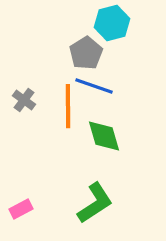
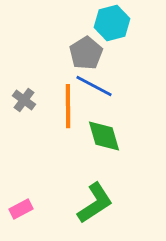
blue line: rotated 9 degrees clockwise
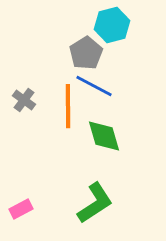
cyan hexagon: moved 2 px down
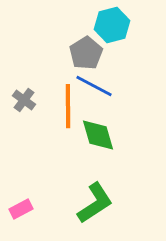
green diamond: moved 6 px left, 1 px up
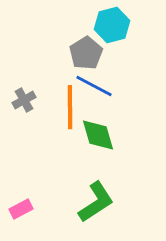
gray cross: rotated 25 degrees clockwise
orange line: moved 2 px right, 1 px down
green L-shape: moved 1 px right, 1 px up
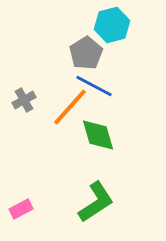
orange line: rotated 42 degrees clockwise
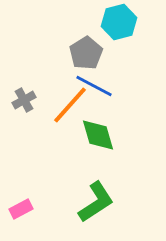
cyan hexagon: moved 7 px right, 3 px up
orange line: moved 2 px up
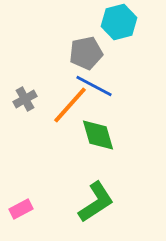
gray pentagon: rotated 20 degrees clockwise
gray cross: moved 1 px right, 1 px up
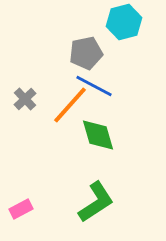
cyan hexagon: moved 5 px right
gray cross: rotated 15 degrees counterclockwise
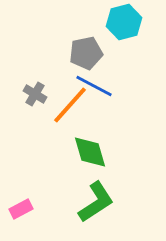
gray cross: moved 10 px right, 5 px up; rotated 15 degrees counterclockwise
green diamond: moved 8 px left, 17 px down
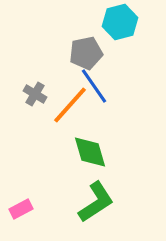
cyan hexagon: moved 4 px left
blue line: rotated 27 degrees clockwise
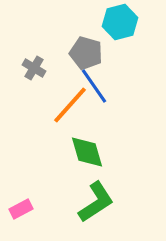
gray pentagon: rotated 28 degrees clockwise
gray cross: moved 1 px left, 26 px up
green diamond: moved 3 px left
